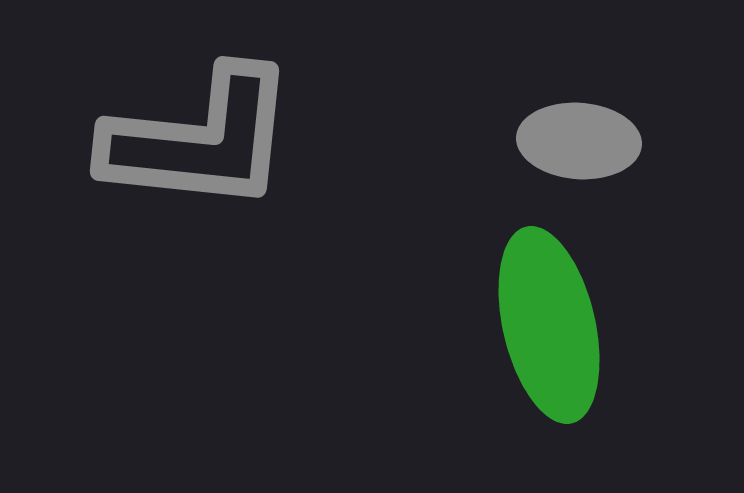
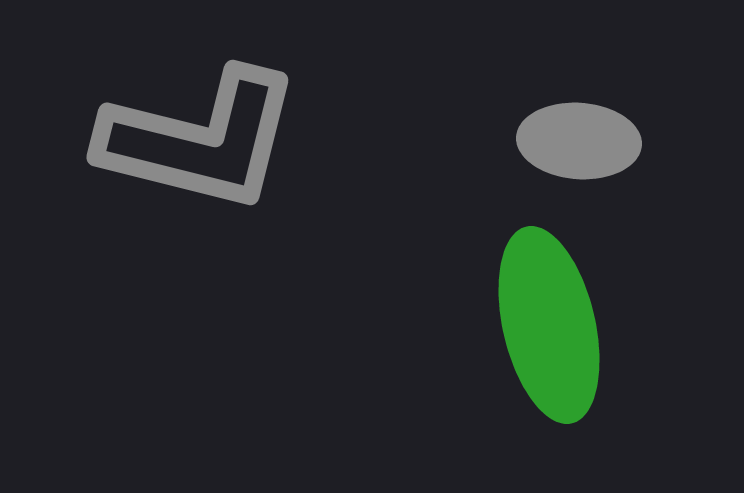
gray L-shape: rotated 8 degrees clockwise
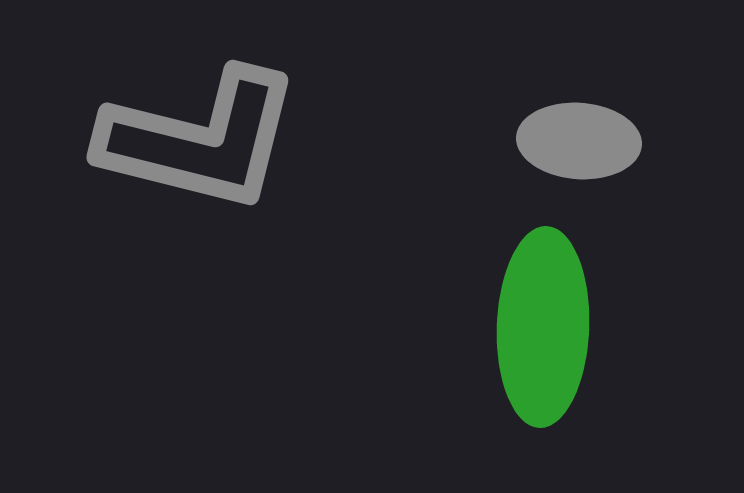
green ellipse: moved 6 px left, 2 px down; rotated 15 degrees clockwise
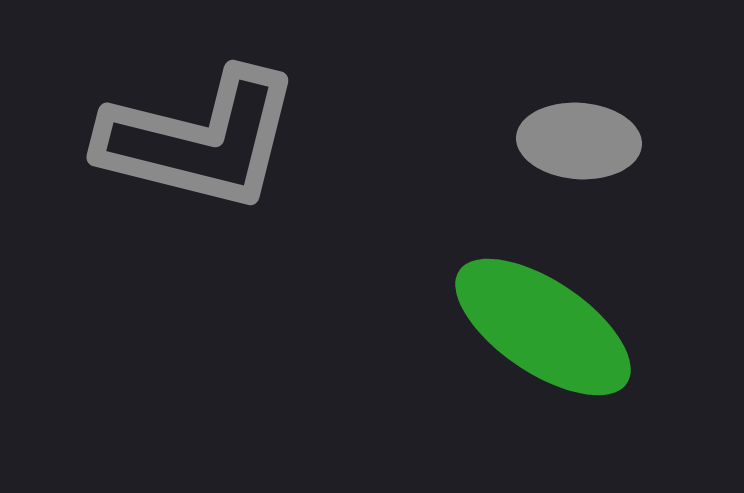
green ellipse: rotated 58 degrees counterclockwise
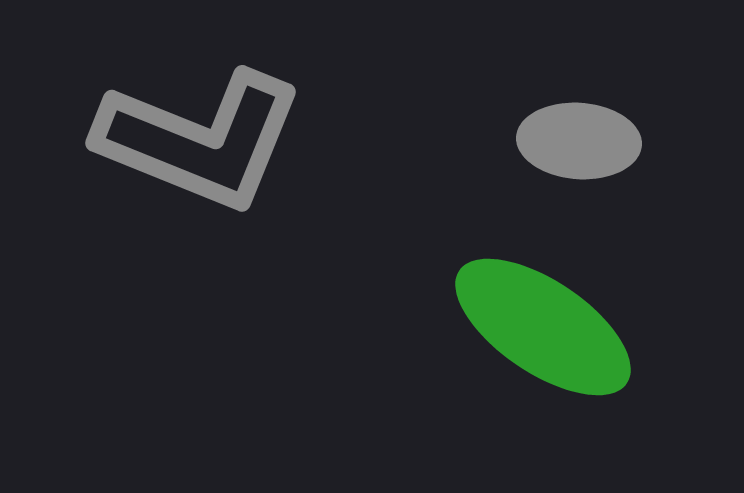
gray L-shape: rotated 8 degrees clockwise
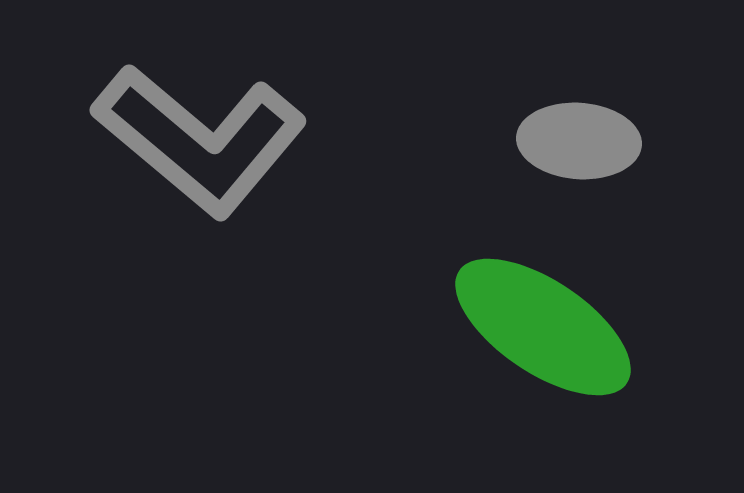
gray L-shape: rotated 18 degrees clockwise
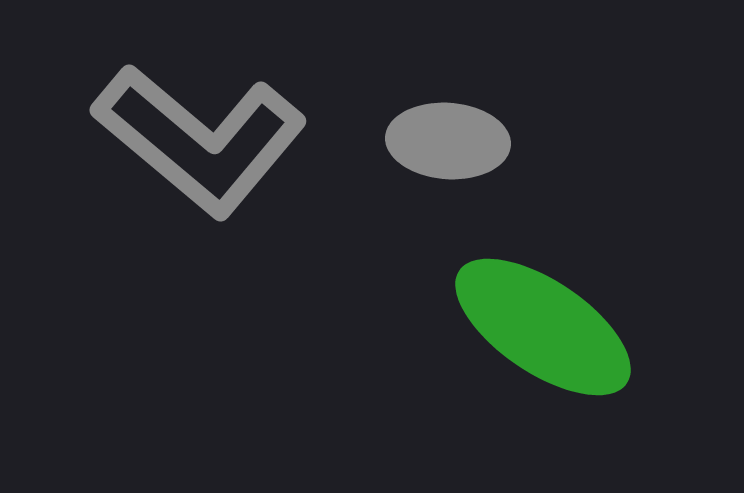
gray ellipse: moved 131 px left
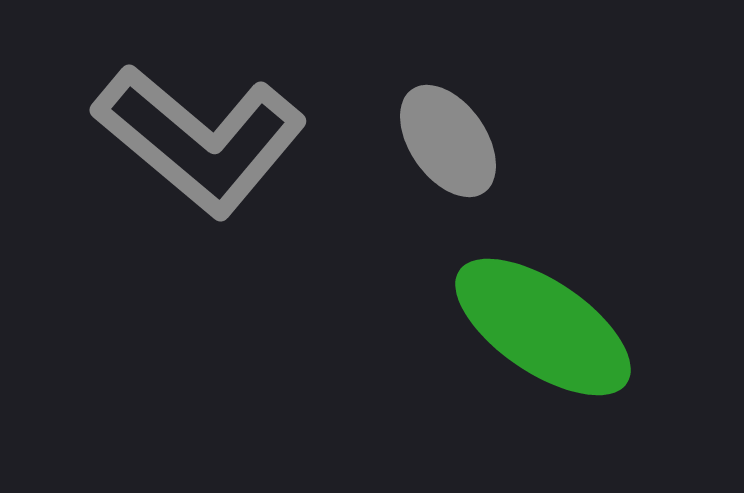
gray ellipse: rotated 51 degrees clockwise
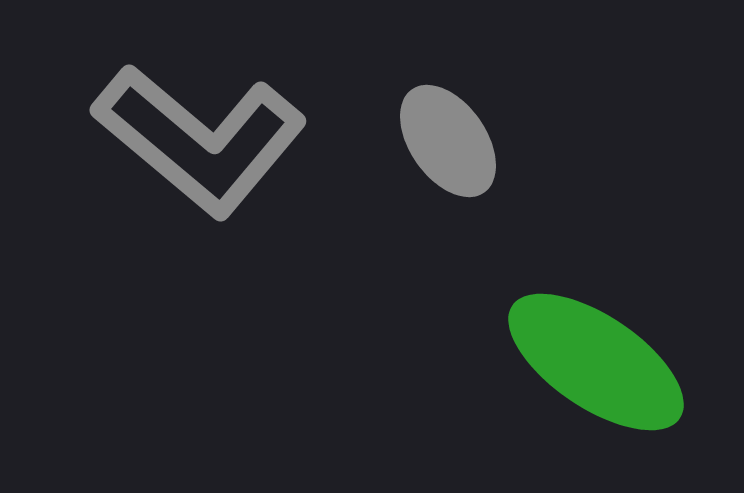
green ellipse: moved 53 px right, 35 px down
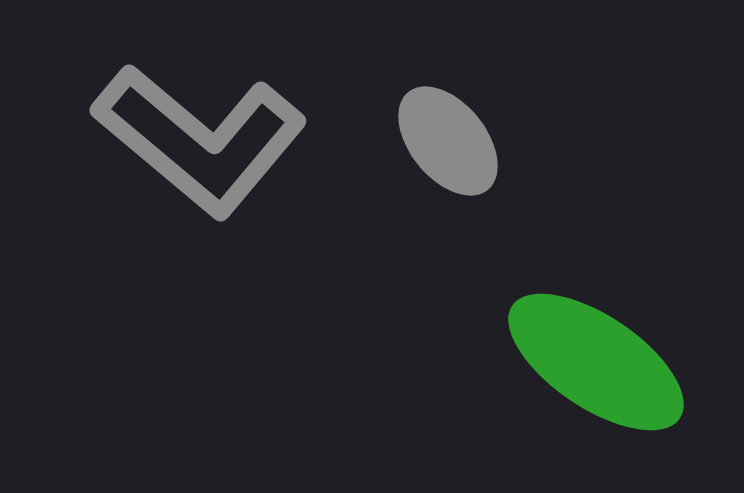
gray ellipse: rotated 4 degrees counterclockwise
